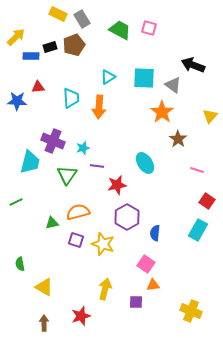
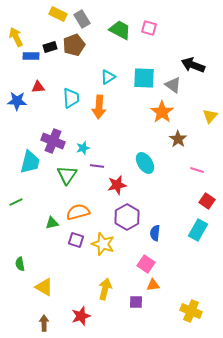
yellow arrow at (16, 37): rotated 72 degrees counterclockwise
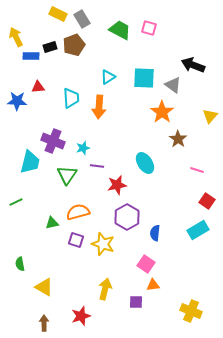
cyan rectangle at (198, 230): rotated 30 degrees clockwise
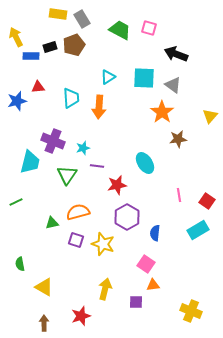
yellow rectangle at (58, 14): rotated 18 degrees counterclockwise
black arrow at (193, 65): moved 17 px left, 11 px up
blue star at (17, 101): rotated 18 degrees counterclockwise
brown star at (178, 139): rotated 30 degrees clockwise
pink line at (197, 170): moved 18 px left, 25 px down; rotated 64 degrees clockwise
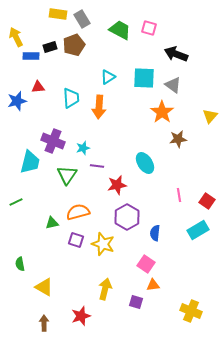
purple square at (136, 302): rotated 16 degrees clockwise
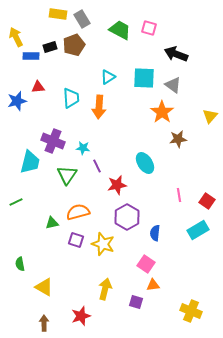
cyan star at (83, 148): rotated 24 degrees clockwise
purple line at (97, 166): rotated 56 degrees clockwise
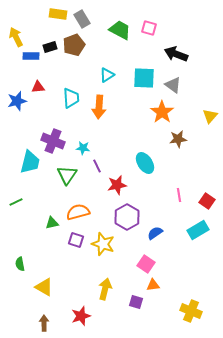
cyan triangle at (108, 77): moved 1 px left, 2 px up
blue semicircle at (155, 233): rotated 49 degrees clockwise
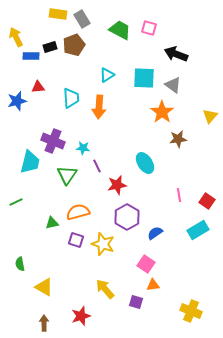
yellow arrow at (105, 289): rotated 55 degrees counterclockwise
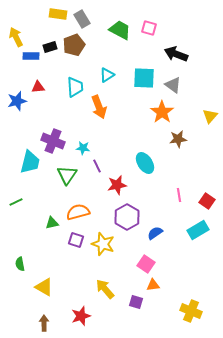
cyan trapezoid at (71, 98): moved 4 px right, 11 px up
orange arrow at (99, 107): rotated 25 degrees counterclockwise
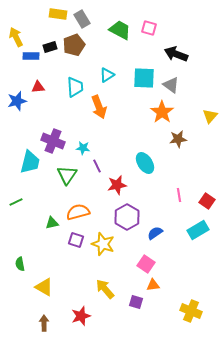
gray triangle at (173, 85): moved 2 px left
